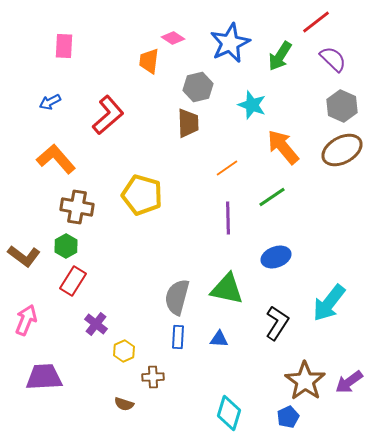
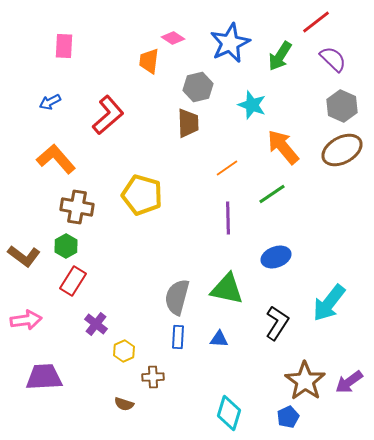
green line at (272, 197): moved 3 px up
pink arrow at (26, 320): rotated 60 degrees clockwise
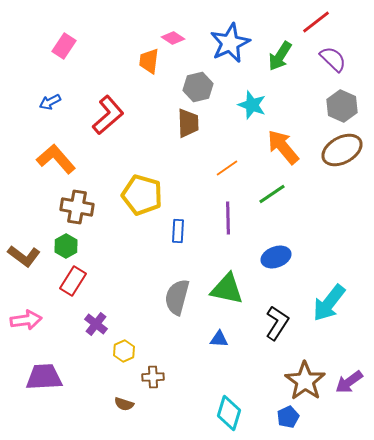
pink rectangle at (64, 46): rotated 30 degrees clockwise
blue rectangle at (178, 337): moved 106 px up
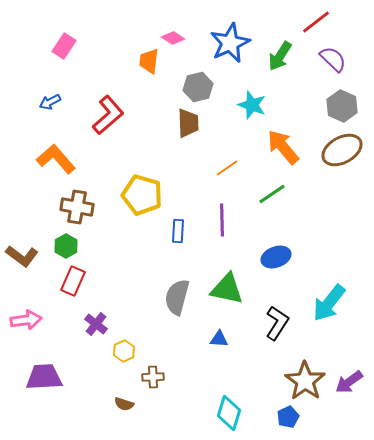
purple line at (228, 218): moved 6 px left, 2 px down
brown L-shape at (24, 256): moved 2 px left
red rectangle at (73, 281): rotated 8 degrees counterclockwise
